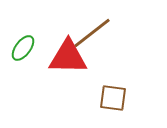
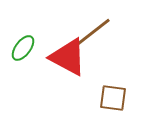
red triangle: rotated 27 degrees clockwise
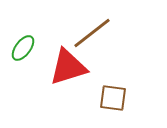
red triangle: moved 10 px down; rotated 45 degrees counterclockwise
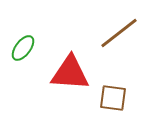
brown line: moved 27 px right
red triangle: moved 2 px right, 6 px down; rotated 21 degrees clockwise
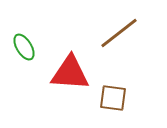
green ellipse: moved 1 px right, 1 px up; rotated 68 degrees counterclockwise
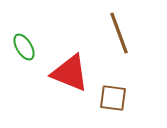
brown line: rotated 72 degrees counterclockwise
red triangle: rotated 18 degrees clockwise
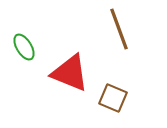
brown line: moved 4 px up
brown square: rotated 16 degrees clockwise
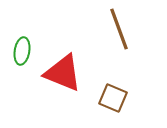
green ellipse: moved 2 px left, 4 px down; rotated 40 degrees clockwise
red triangle: moved 7 px left
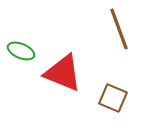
green ellipse: moved 1 px left; rotated 76 degrees counterclockwise
